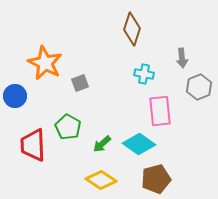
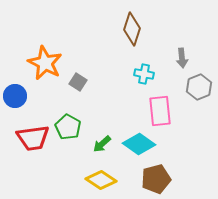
gray square: moved 2 px left, 1 px up; rotated 36 degrees counterclockwise
red trapezoid: moved 7 px up; rotated 96 degrees counterclockwise
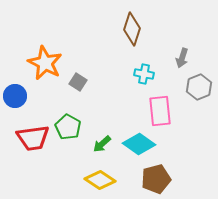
gray arrow: rotated 24 degrees clockwise
yellow diamond: moved 1 px left
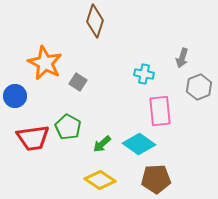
brown diamond: moved 37 px left, 8 px up
brown pentagon: rotated 12 degrees clockwise
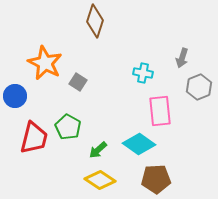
cyan cross: moved 1 px left, 1 px up
red trapezoid: moved 1 px right; rotated 68 degrees counterclockwise
green arrow: moved 4 px left, 6 px down
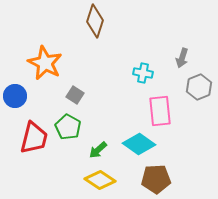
gray square: moved 3 px left, 13 px down
